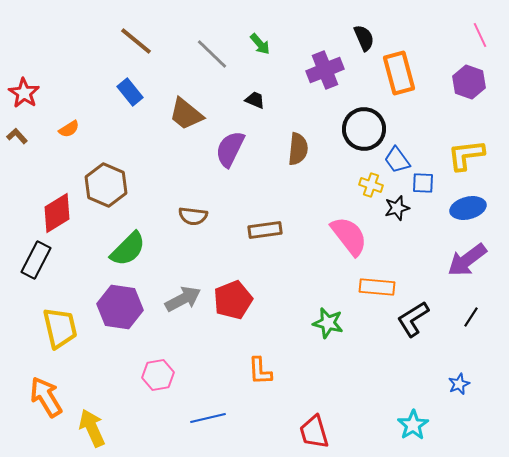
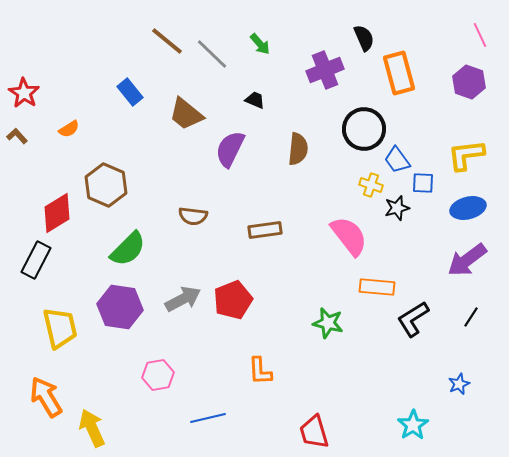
brown line at (136, 41): moved 31 px right
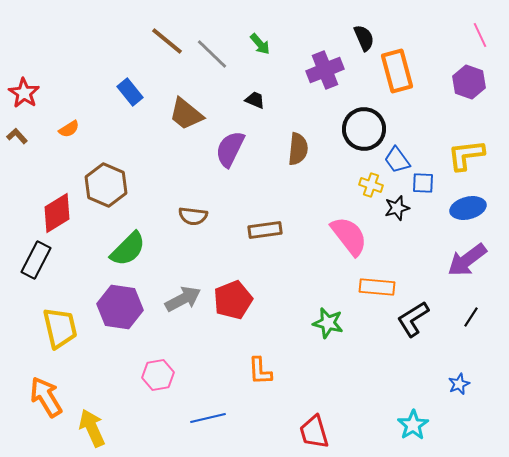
orange rectangle at (399, 73): moved 2 px left, 2 px up
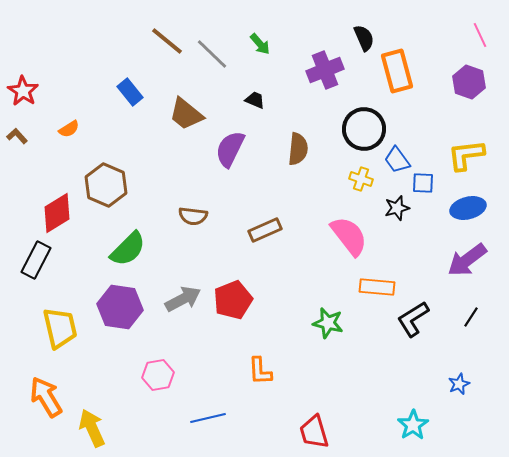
red star at (24, 93): moved 1 px left, 2 px up
yellow cross at (371, 185): moved 10 px left, 6 px up
brown rectangle at (265, 230): rotated 16 degrees counterclockwise
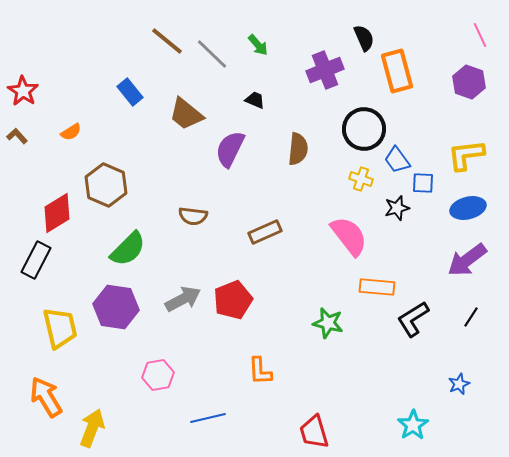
green arrow at (260, 44): moved 2 px left, 1 px down
orange semicircle at (69, 129): moved 2 px right, 3 px down
brown rectangle at (265, 230): moved 2 px down
purple hexagon at (120, 307): moved 4 px left
yellow arrow at (92, 428): rotated 45 degrees clockwise
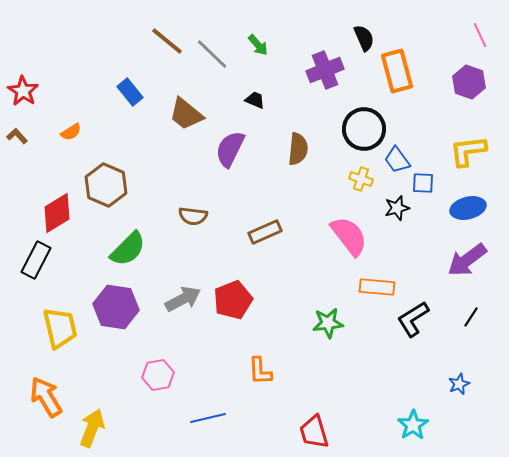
yellow L-shape at (466, 155): moved 2 px right, 4 px up
green star at (328, 323): rotated 20 degrees counterclockwise
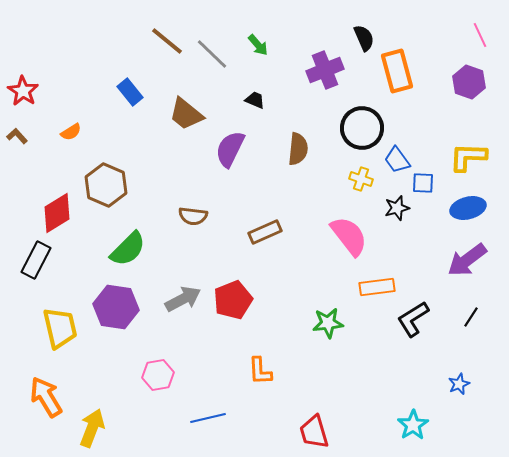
black circle at (364, 129): moved 2 px left, 1 px up
yellow L-shape at (468, 151): moved 6 px down; rotated 9 degrees clockwise
orange rectangle at (377, 287): rotated 12 degrees counterclockwise
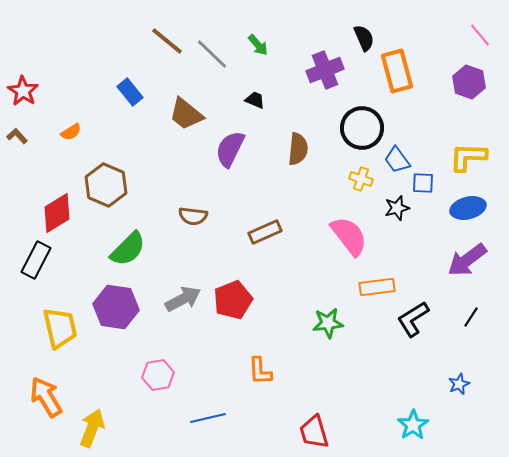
pink line at (480, 35): rotated 15 degrees counterclockwise
